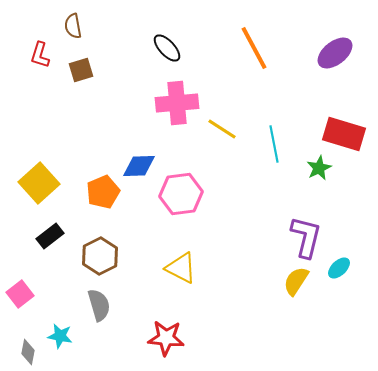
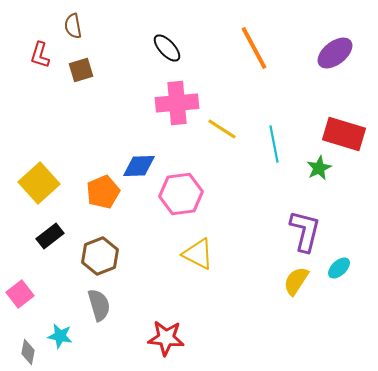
purple L-shape: moved 1 px left, 6 px up
brown hexagon: rotated 6 degrees clockwise
yellow triangle: moved 17 px right, 14 px up
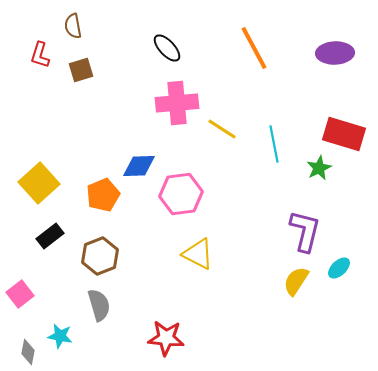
purple ellipse: rotated 36 degrees clockwise
orange pentagon: moved 3 px down
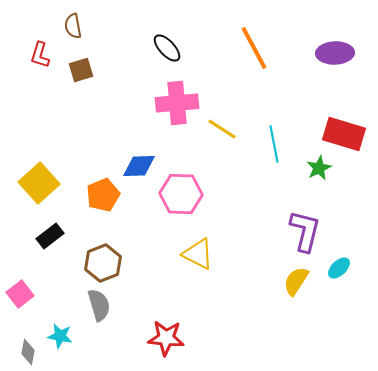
pink hexagon: rotated 9 degrees clockwise
brown hexagon: moved 3 px right, 7 px down
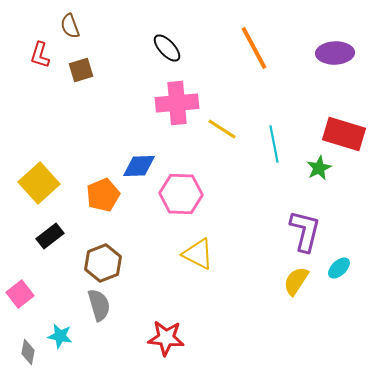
brown semicircle: moved 3 px left; rotated 10 degrees counterclockwise
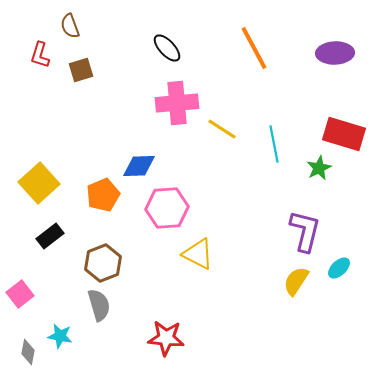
pink hexagon: moved 14 px left, 14 px down; rotated 6 degrees counterclockwise
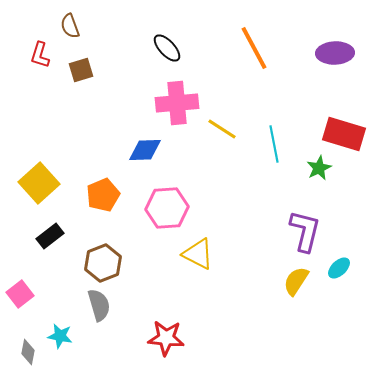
blue diamond: moved 6 px right, 16 px up
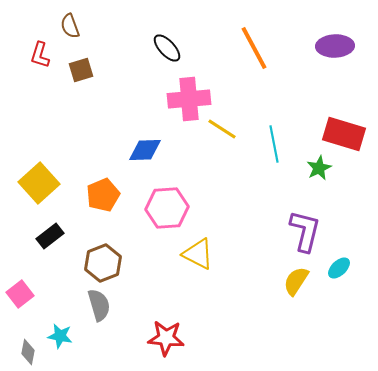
purple ellipse: moved 7 px up
pink cross: moved 12 px right, 4 px up
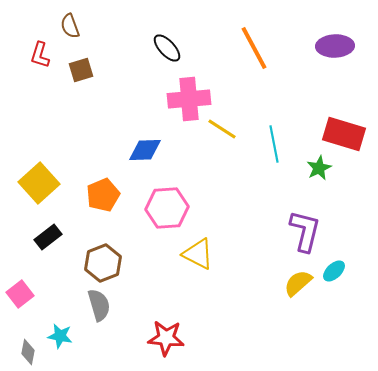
black rectangle: moved 2 px left, 1 px down
cyan ellipse: moved 5 px left, 3 px down
yellow semicircle: moved 2 px right, 2 px down; rotated 16 degrees clockwise
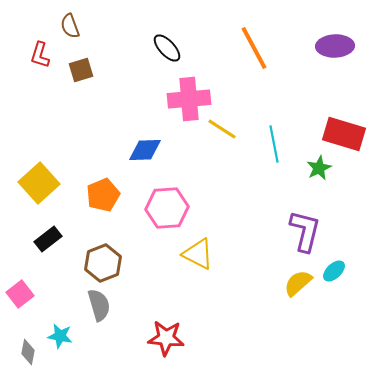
black rectangle: moved 2 px down
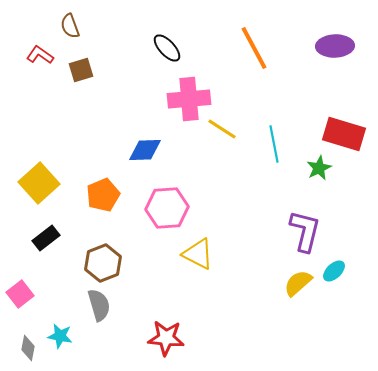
red L-shape: rotated 108 degrees clockwise
black rectangle: moved 2 px left, 1 px up
gray diamond: moved 4 px up
